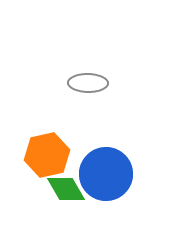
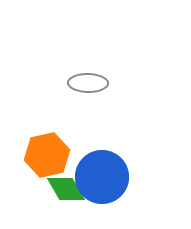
blue circle: moved 4 px left, 3 px down
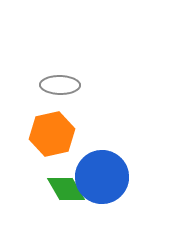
gray ellipse: moved 28 px left, 2 px down
orange hexagon: moved 5 px right, 21 px up
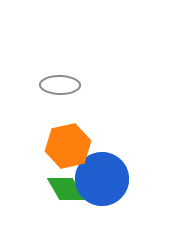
orange hexagon: moved 16 px right, 12 px down
blue circle: moved 2 px down
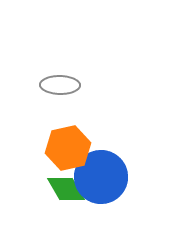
orange hexagon: moved 2 px down
blue circle: moved 1 px left, 2 px up
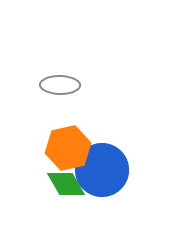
blue circle: moved 1 px right, 7 px up
green diamond: moved 5 px up
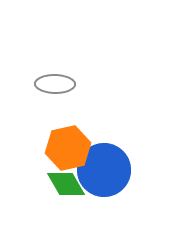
gray ellipse: moved 5 px left, 1 px up
blue circle: moved 2 px right
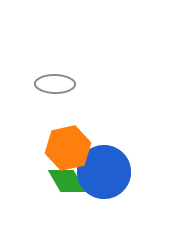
blue circle: moved 2 px down
green diamond: moved 1 px right, 3 px up
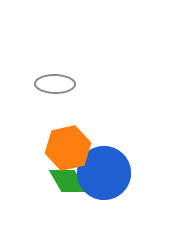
blue circle: moved 1 px down
green diamond: moved 1 px right
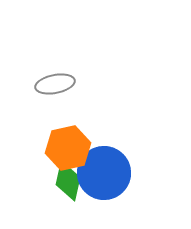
gray ellipse: rotated 12 degrees counterclockwise
green diamond: rotated 42 degrees clockwise
